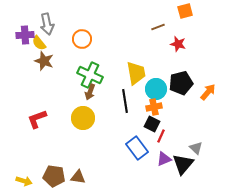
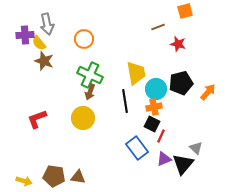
orange circle: moved 2 px right
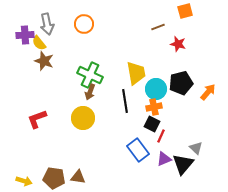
orange circle: moved 15 px up
blue rectangle: moved 1 px right, 2 px down
brown pentagon: moved 2 px down
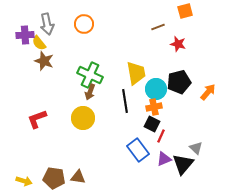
black pentagon: moved 2 px left, 1 px up
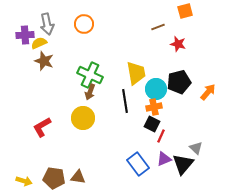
yellow semicircle: rotated 105 degrees clockwise
red L-shape: moved 5 px right, 8 px down; rotated 10 degrees counterclockwise
blue rectangle: moved 14 px down
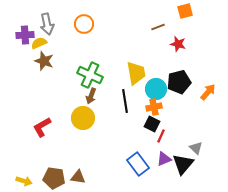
brown arrow: moved 1 px right, 4 px down
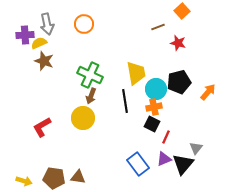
orange square: moved 3 px left; rotated 28 degrees counterclockwise
red star: moved 1 px up
red line: moved 5 px right, 1 px down
gray triangle: rotated 24 degrees clockwise
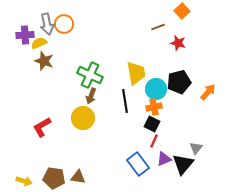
orange circle: moved 20 px left
red line: moved 12 px left, 4 px down
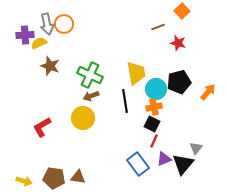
brown star: moved 6 px right, 5 px down
brown arrow: rotated 49 degrees clockwise
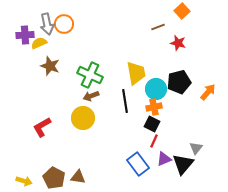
brown pentagon: rotated 20 degrees clockwise
